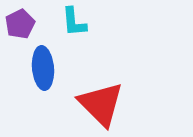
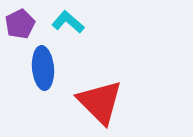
cyan L-shape: moved 6 px left; rotated 136 degrees clockwise
red triangle: moved 1 px left, 2 px up
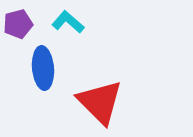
purple pentagon: moved 2 px left; rotated 12 degrees clockwise
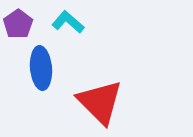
purple pentagon: rotated 20 degrees counterclockwise
blue ellipse: moved 2 px left
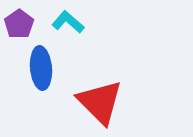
purple pentagon: moved 1 px right
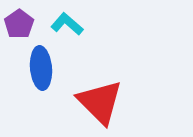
cyan L-shape: moved 1 px left, 2 px down
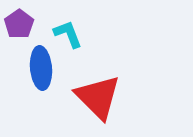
cyan L-shape: moved 1 px right, 10 px down; rotated 28 degrees clockwise
red triangle: moved 2 px left, 5 px up
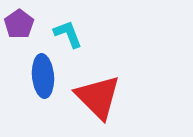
blue ellipse: moved 2 px right, 8 px down
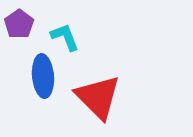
cyan L-shape: moved 3 px left, 3 px down
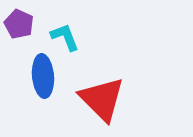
purple pentagon: rotated 12 degrees counterclockwise
red triangle: moved 4 px right, 2 px down
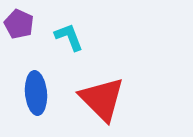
cyan L-shape: moved 4 px right
blue ellipse: moved 7 px left, 17 px down
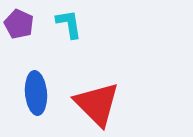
cyan L-shape: moved 13 px up; rotated 12 degrees clockwise
red triangle: moved 5 px left, 5 px down
